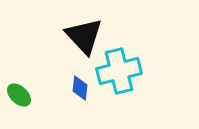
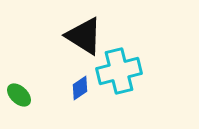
black triangle: rotated 15 degrees counterclockwise
blue diamond: rotated 50 degrees clockwise
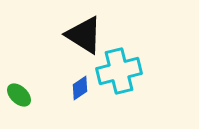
black triangle: moved 1 px up
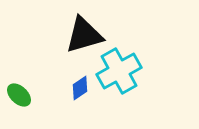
black triangle: rotated 48 degrees counterclockwise
cyan cross: rotated 15 degrees counterclockwise
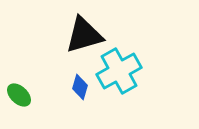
blue diamond: moved 1 px up; rotated 40 degrees counterclockwise
